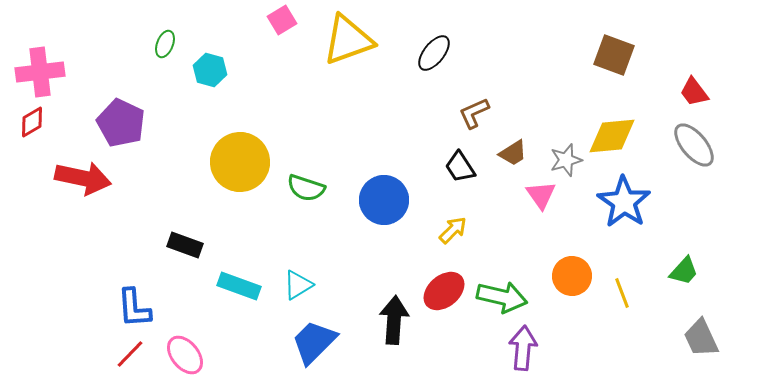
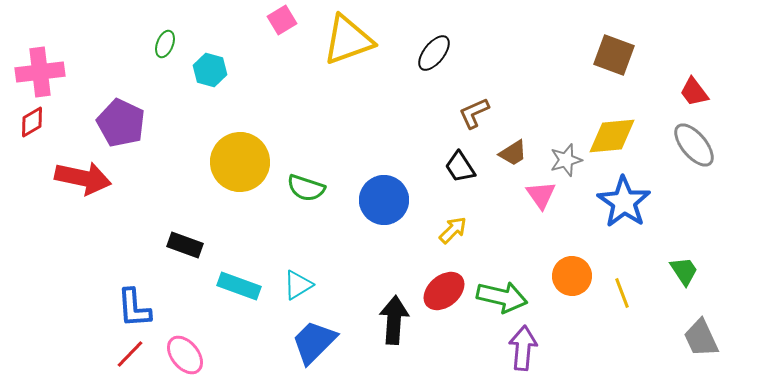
green trapezoid: rotated 76 degrees counterclockwise
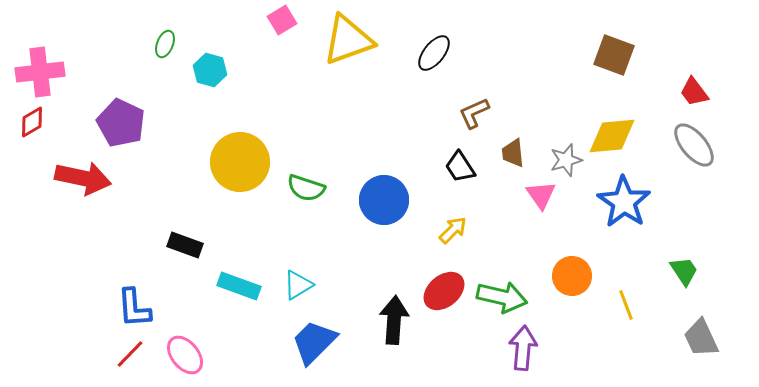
brown trapezoid: rotated 116 degrees clockwise
yellow line: moved 4 px right, 12 px down
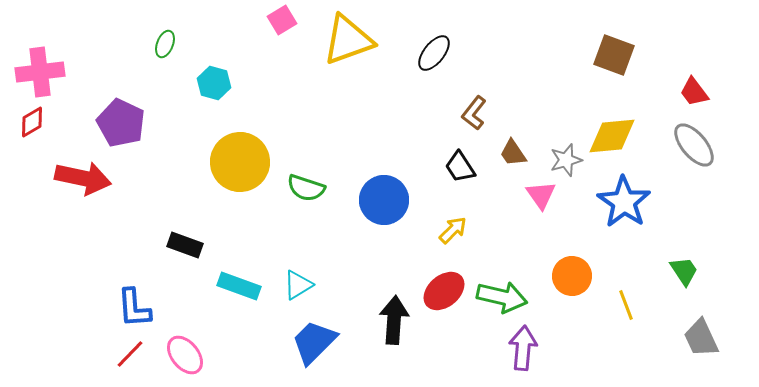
cyan hexagon: moved 4 px right, 13 px down
brown L-shape: rotated 28 degrees counterclockwise
brown trapezoid: rotated 28 degrees counterclockwise
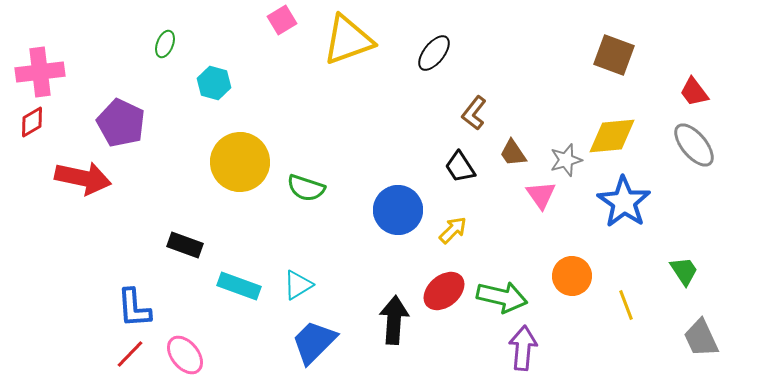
blue circle: moved 14 px right, 10 px down
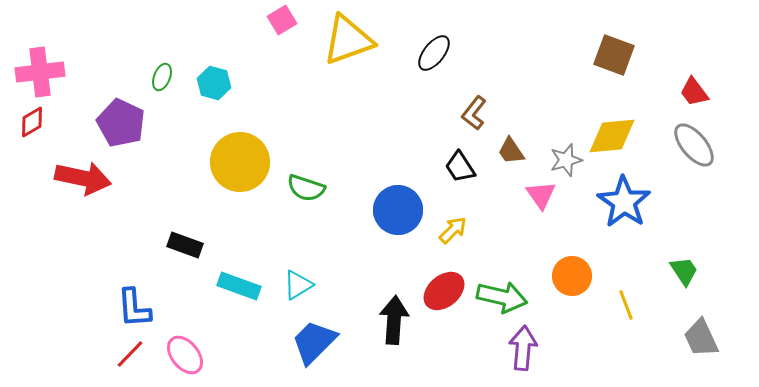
green ellipse: moved 3 px left, 33 px down
brown trapezoid: moved 2 px left, 2 px up
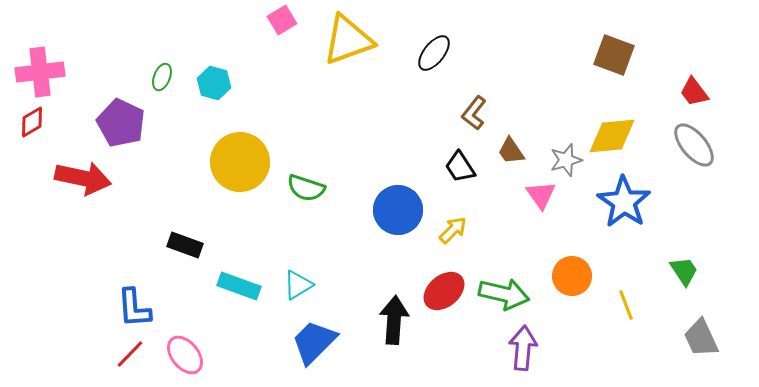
green arrow: moved 2 px right, 3 px up
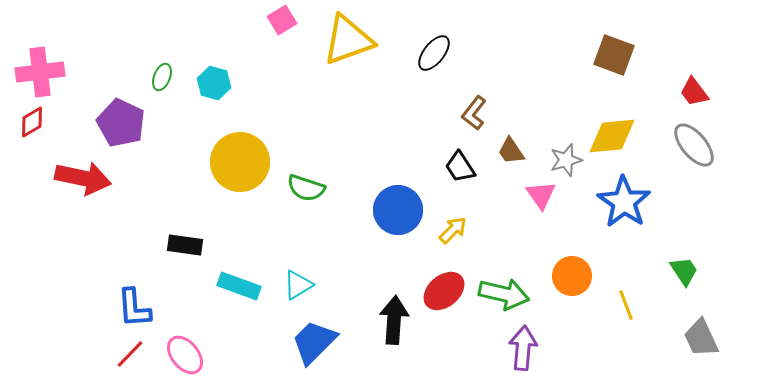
black rectangle: rotated 12 degrees counterclockwise
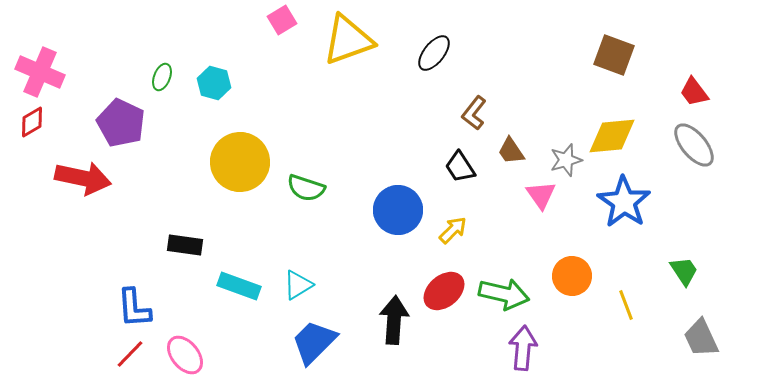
pink cross: rotated 30 degrees clockwise
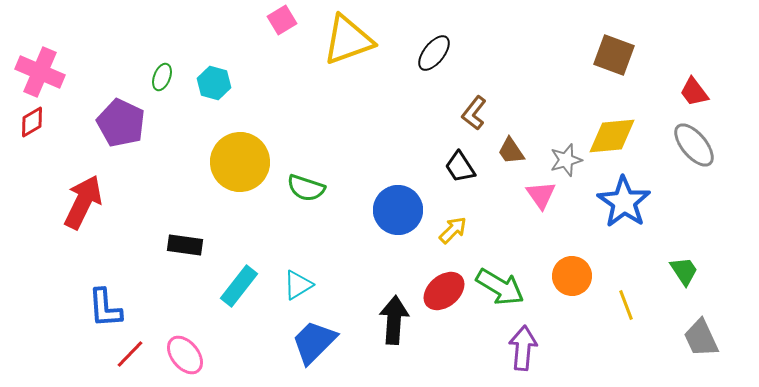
red arrow: moved 24 px down; rotated 76 degrees counterclockwise
cyan rectangle: rotated 72 degrees counterclockwise
green arrow: moved 4 px left, 7 px up; rotated 18 degrees clockwise
blue L-shape: moved 29 px left
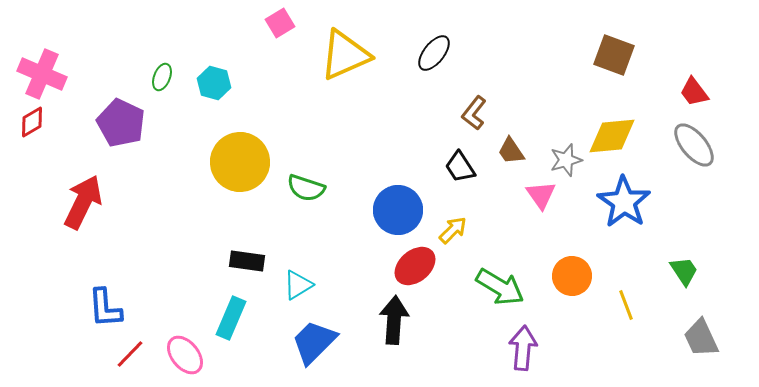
pink square: moved 2 px left, 3 px down
yellow triangle: moved 3 px left, 15 px down; rotated 4 degrees counterclockwise
pink cross: moved 2 px right, 2 px down
black rectangle: moved 62 px right, 16 px down
cyan rectangle: moved 8 px left, 32 px down; rotated 15 degrees counterclockwise
red ellipse: moved 29 px left, 25 px up
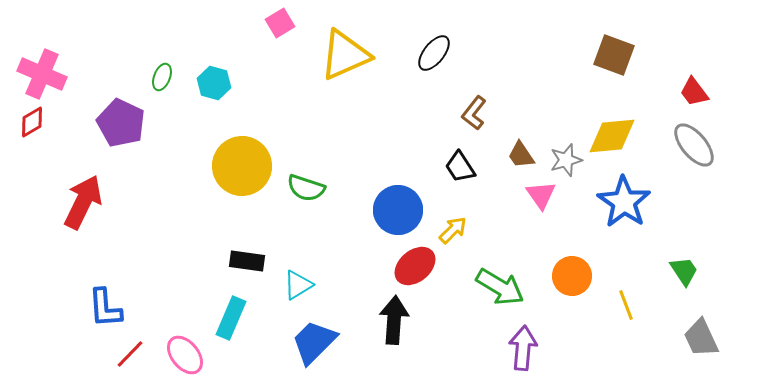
brown trapezoid: moved 10 px right, 4 px down
yellow circle: moved 2 px right, 4 px down
